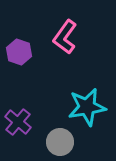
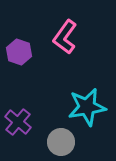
gray circle: moved 1 px right
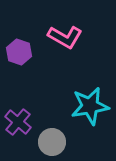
pink L-shape: rotated 96 degrees counterclockwise
cyan star: moved 3 px right, 1 px up
gray circle: moved 9 px left
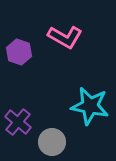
cyan star: rotated 21 degrees clockwise
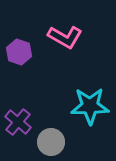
cyan star: rotated 12 degrees counterclockwise
gray circle: moved 1 px left
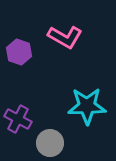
cyan star: moved 3 px left
purple cross: moved 3 px up; rotated 12 degrees counterclockwise
gray circle: moved 1 px left, 1 px down
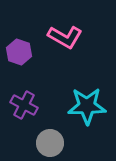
purple cross: moved 6 px right, 14 px up
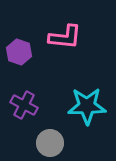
pink L-shape: rotated 24 degrees counterclockwise
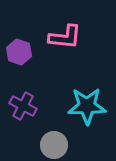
purple cross: moved 1 px left, 1 px down
gray circle: moved 4 px right, 2 px down
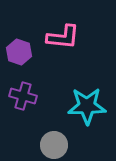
pink L-shape: moved 2 px left
purple cross: moved 10 px up; rotated 12 degrees counterclockwise
